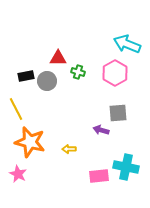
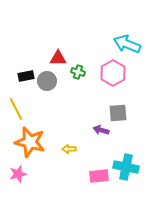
pink hexagon: moved 2 px left
pink star: rotated 30 degrees clockwise
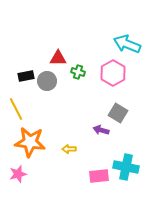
gray square: rotated 36 degrees clockwise
orange star: rotated 8 degrees counterclockwise
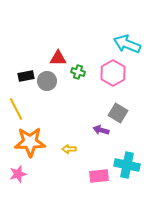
orange star: rotated 8 degrees counterclockwise
cyan cross: moved 1 px right, 2 px up
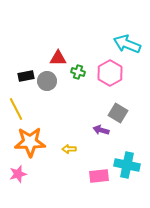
pink hexagon: moved 3 px left
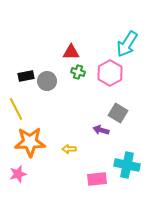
cyan arrow: rotated 80 degrees counterclockwise
red triangle: moved 13 px right, 6 px up
pink rectangle: moved 2 px left, 3 px down
